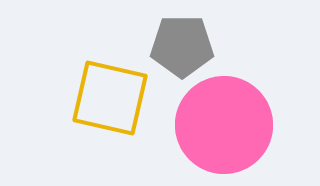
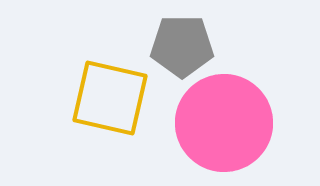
pink circle: moved 2 px up
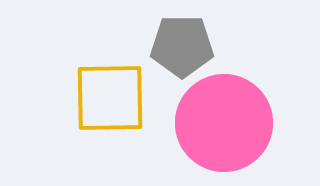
yellow square: rotated 14 degrees counterclockwise
